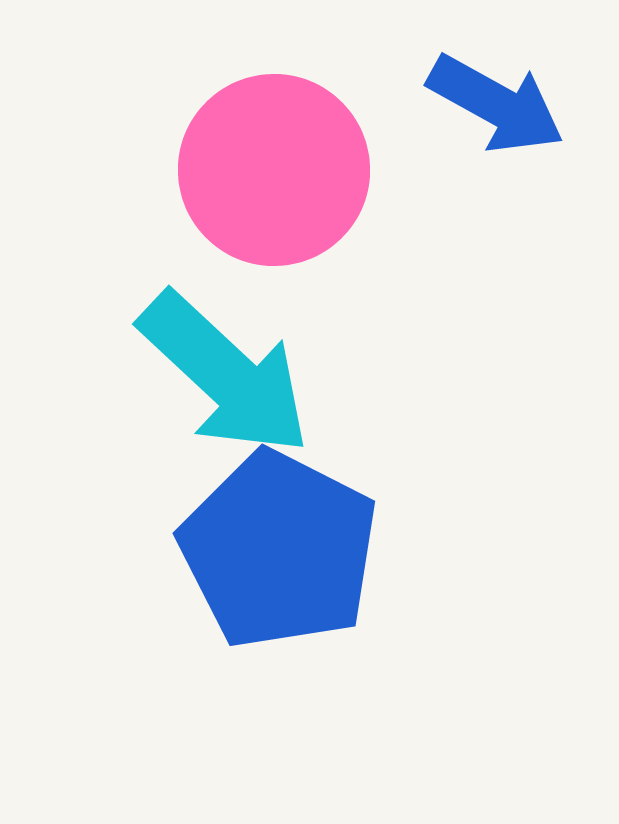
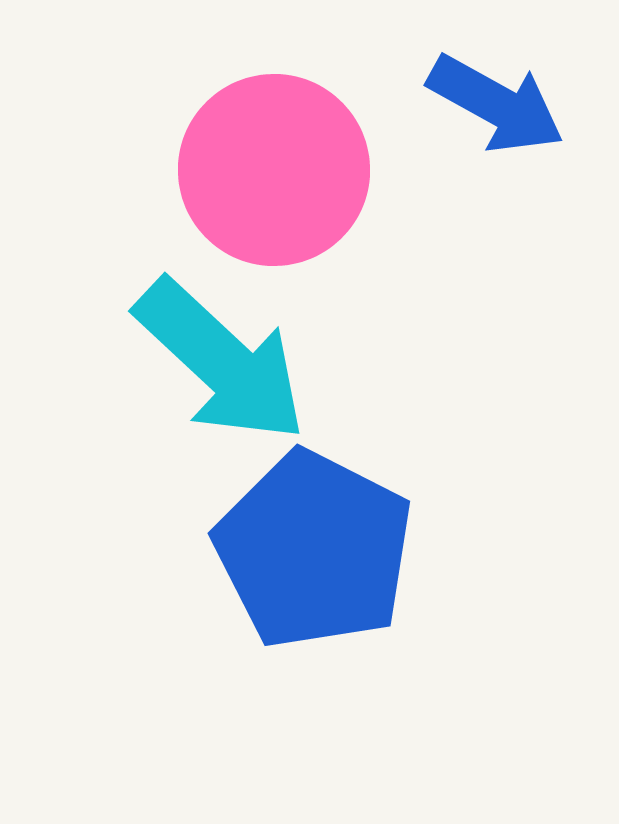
cyan arrow: moved 4 px left, 13 px up
blue pentagon: moved 35 px right
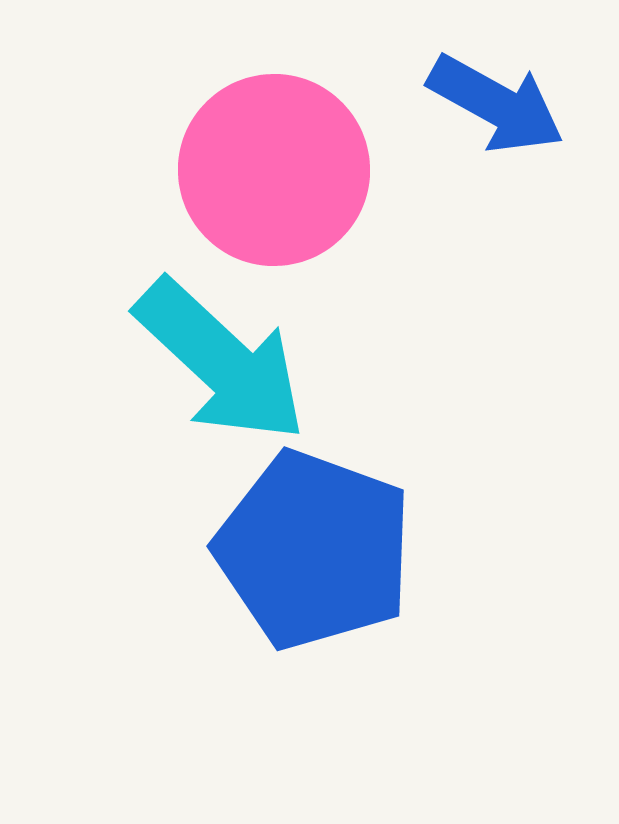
blue pentagon: rotated 7 degrees counterclockwise
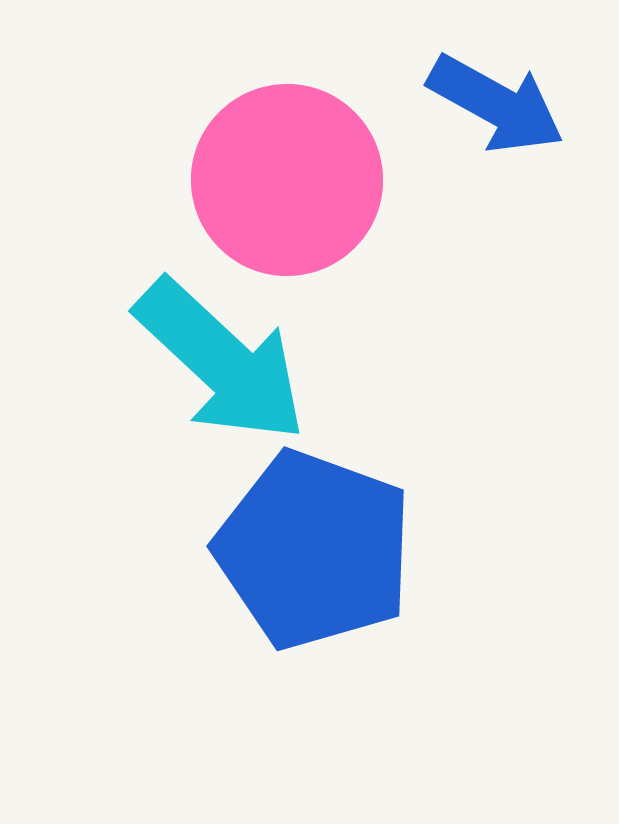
pink circle: moved 13 px right, 10 px down
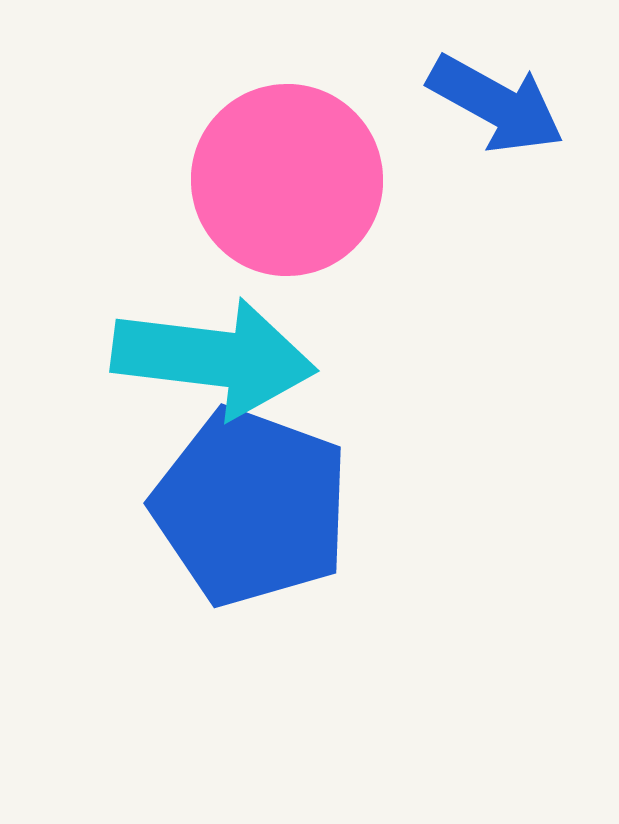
cyan arrow: moved 7 px left, 3 px up; rotated 36 degrees counterclockwise
blue pentagon: moved 63 px left, 43 px up
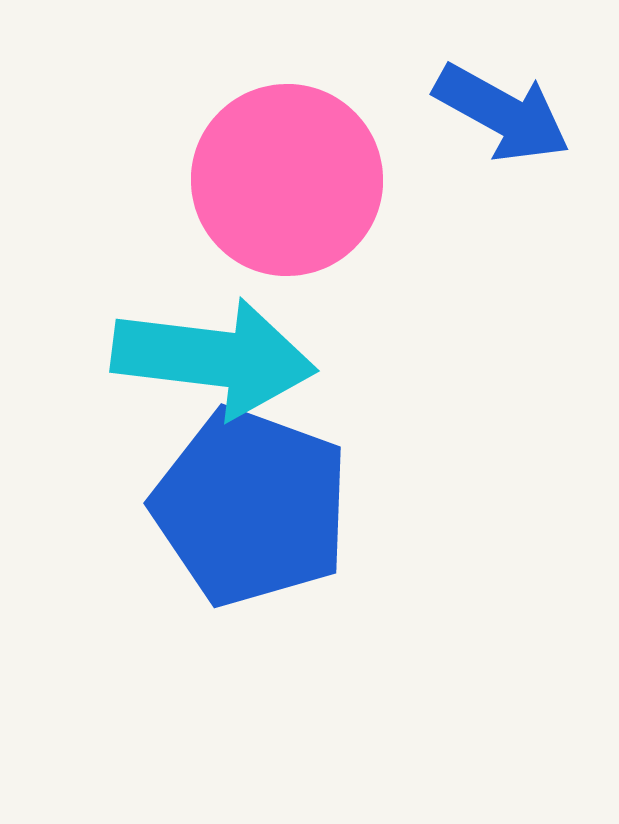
blue arrow: moved 6 px right, 9 px down
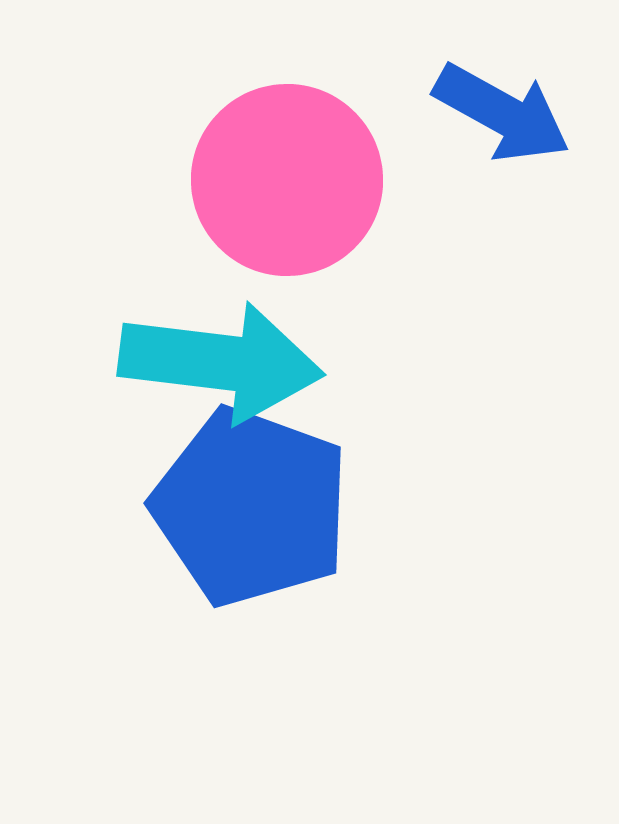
cyan arrow: moved 7 px right, 4 px down
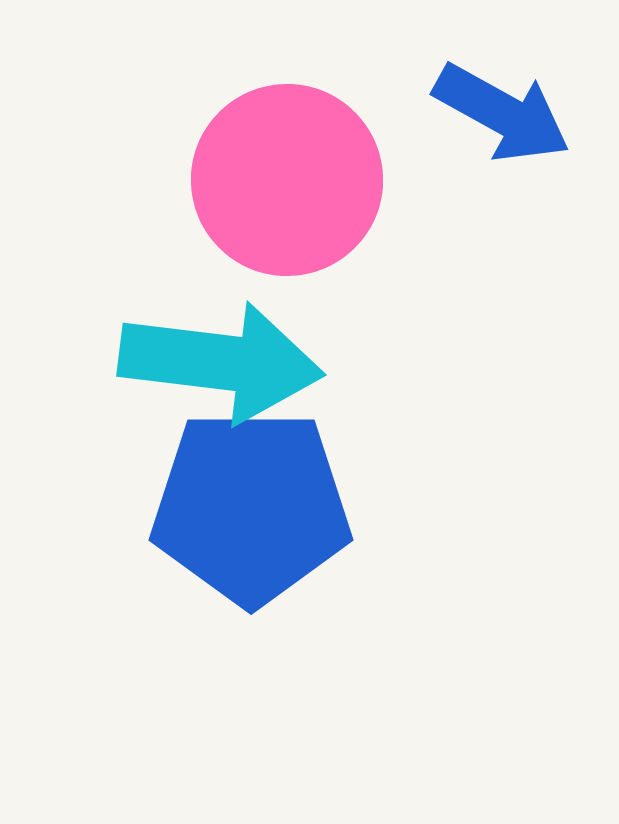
blue pentagon: rotated 20 degrees counterclockwise
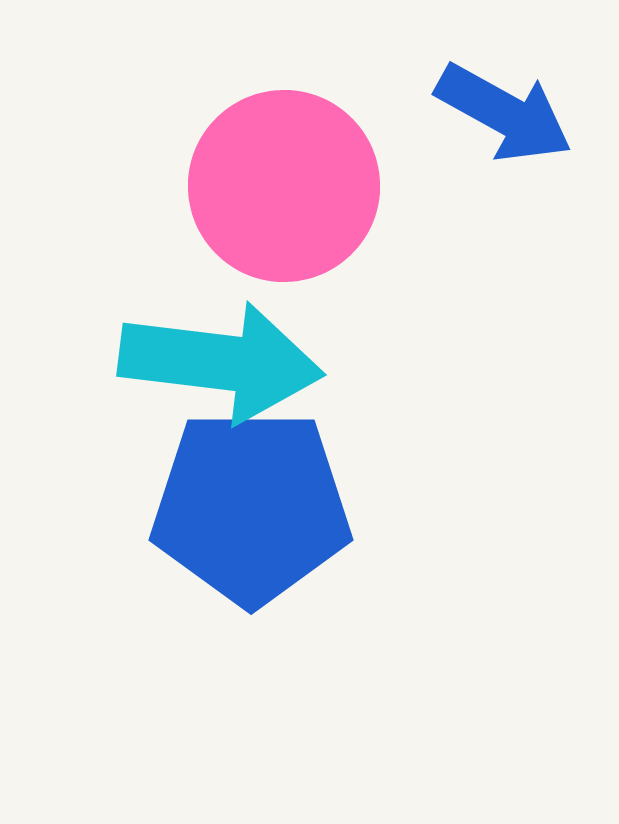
blue arrow: moved 2 px right
pink circle: moved 3 px left, 6 px down
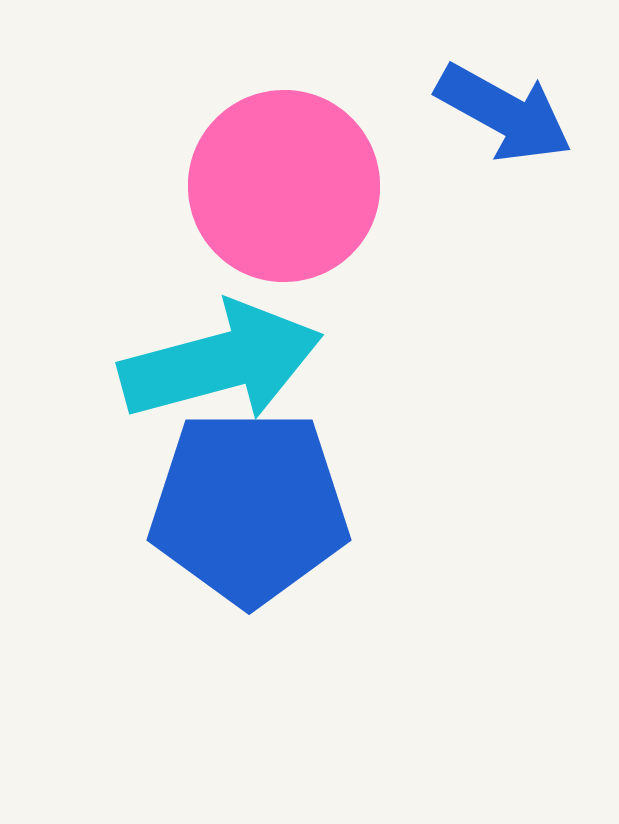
cyan arrow: rotated 22 degrees counterclockwise
blue pentagon: moved 2 px left
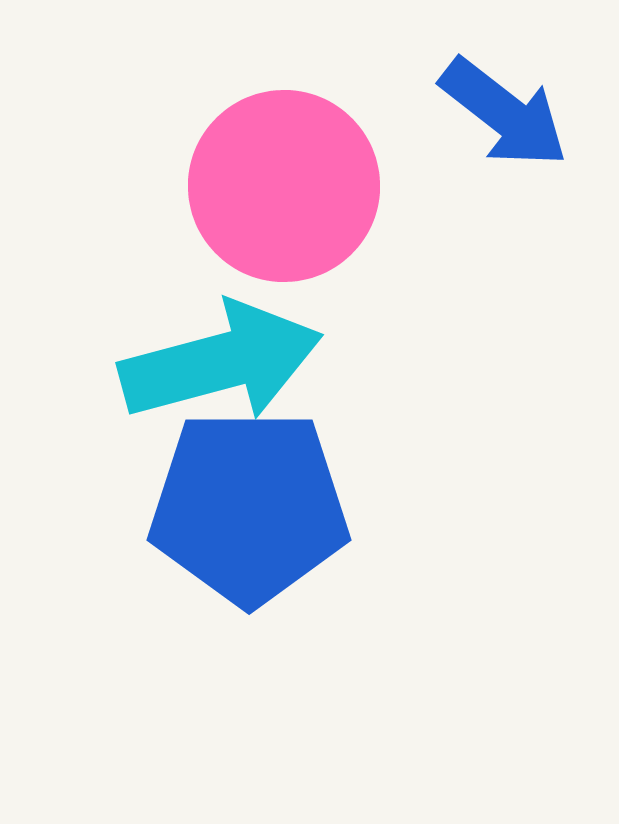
blue arrow: rotated 9 degrees clockwise
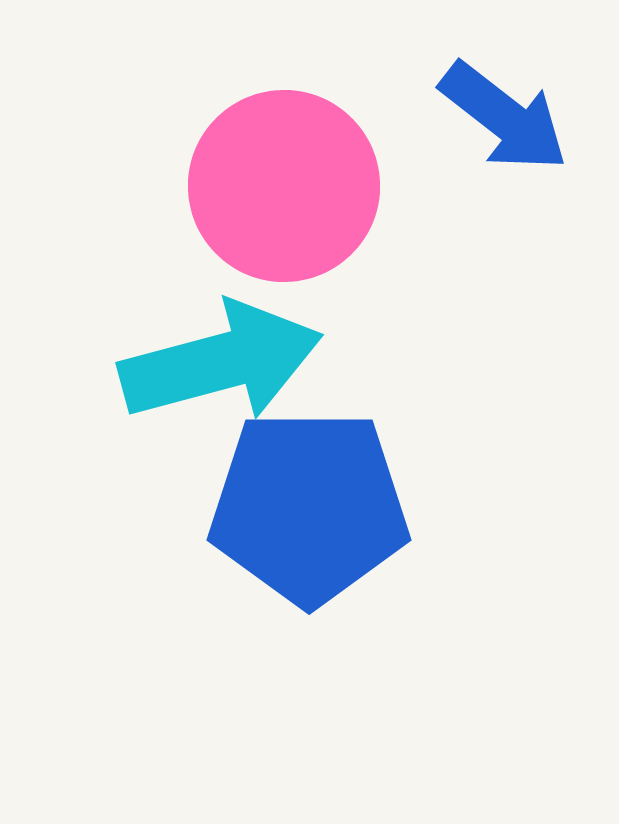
blue arrow: moved 4 px down
blue pentagon: moved 60 px right
